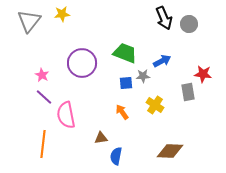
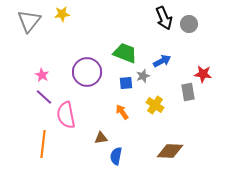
purple circle: moved 5 px right, 9 px down
gray star: rotated 16 degrees counterclockwise
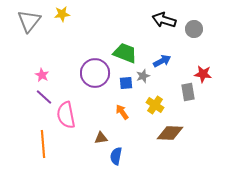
black arrow: moved 2 px down; rotated 130 degrees clockwise
gray circle: moved 5 px right, 5 px down
purple circle: moved 8 px right, 1 px down
orange line: rotated 12 degrees counterclockwise
brown diamond: moved 18 px up
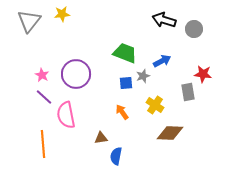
purple circle: moved 19 px left, 1 px down
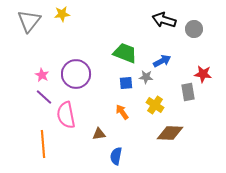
gray star: moved 3 px right, 1 px down; rotated 24 degrees clockwise
brown triangle: moved 2 px left, 4 px up
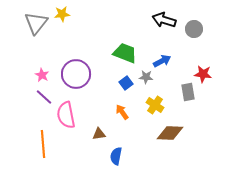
gray triangle: moved 7 px right, 2 px down
blue square: rotated 32 degrees counterclockwise
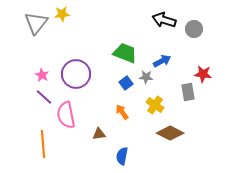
brown diamond: rotated 24 degrees clockwise
blue semicircle: moved 6 px right
